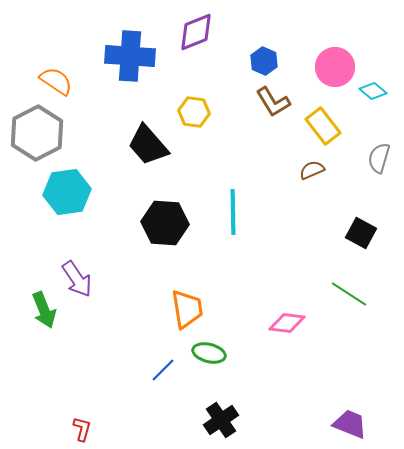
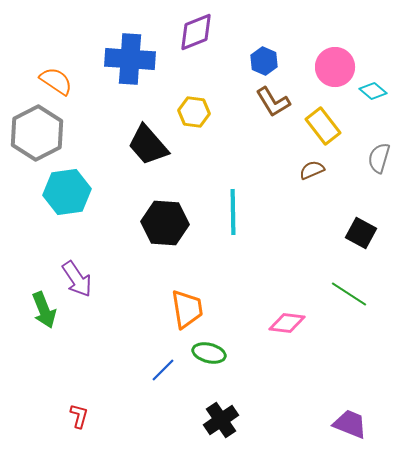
blue cross: moved 3 px down
red L-shape: moved 3 px left, 13 px up
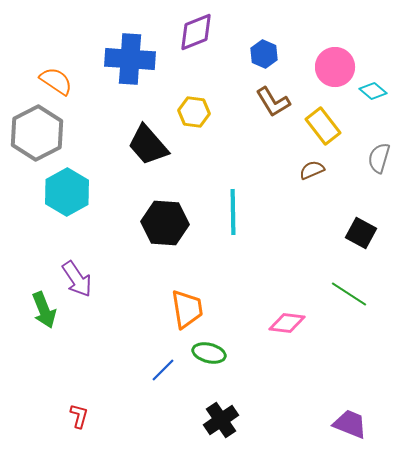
blue hexagon: moved 7 px up
cyan hexagon: rotated 21 degrees counterclockwise
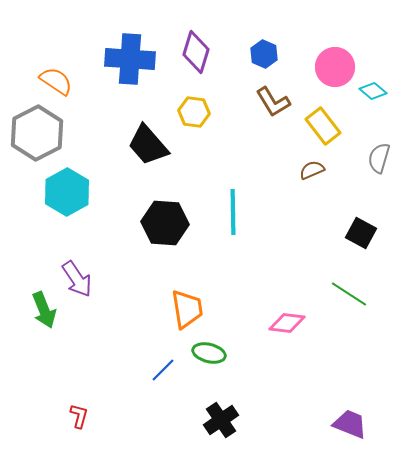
purple diamond: moved 20 px down; rotated 51 degrees counterclockwise
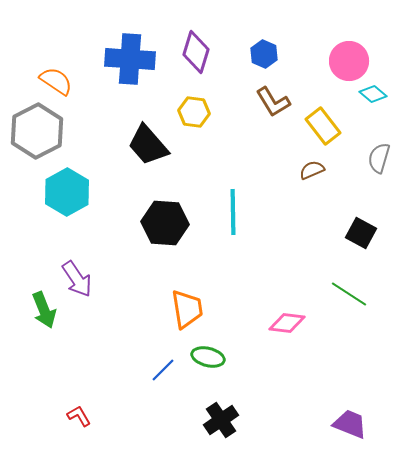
pink circle: moved 14 px right, 6 px up
cyan diamond: moved 3 px down
gray hexagon: moved 2 px up
green ellipse: moved 1 px left, 4 px down
red L-shape: rotated 45 degrees counterclockwise
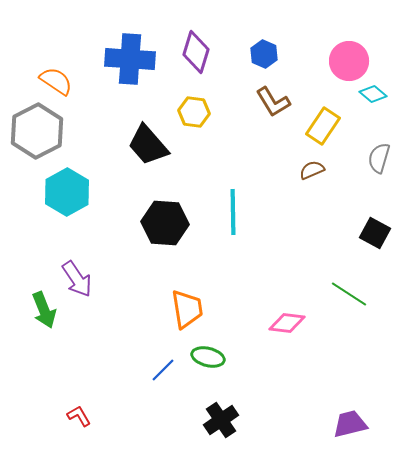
yellow rectangle: rotated 72 degrees clockwise
black square: moved 14 px right
purple trapezoid: rotated 36 degrees counterclockwise
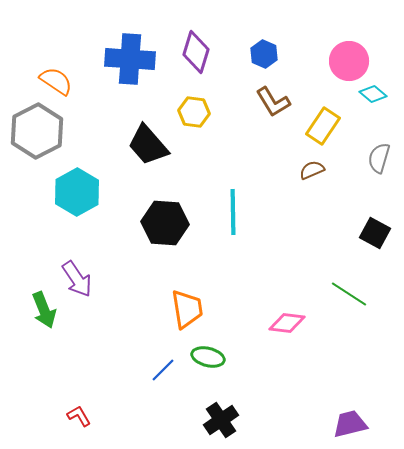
cyan hexagon: moved 10 px right
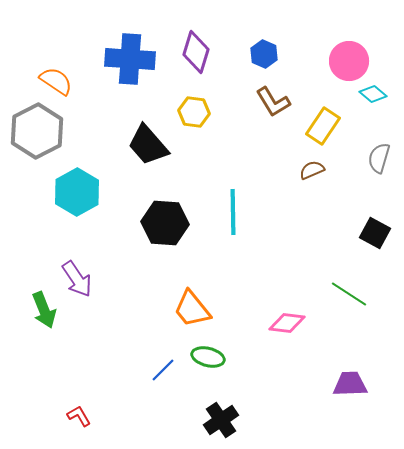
orange trapezoid: moved 5 px right; rotated 150 degrees clockwise
purple trapezoid: moved 40 px up; rotated 12 degrees clockwise
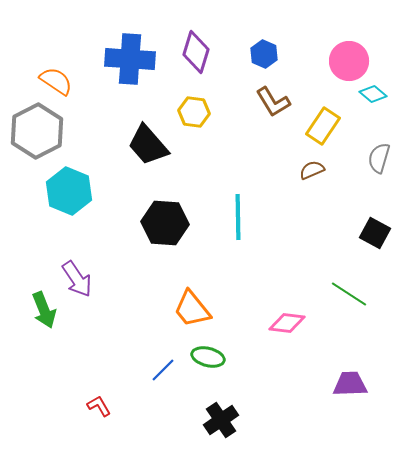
cyan hexagon: moved 8 px left, 1 px up; rotated 9 degrees counterclockwise
cyan line: moved 5 px right, 5 px down
red L-shape: moved 20 px right, 10 px up
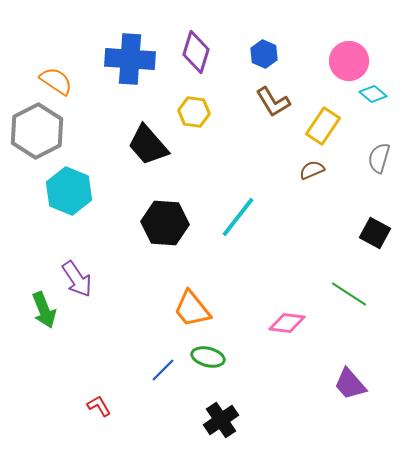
cyan line: rotated 39 degrees clockwise
purple trapezoid: rotated 129 degrees counterclockwise
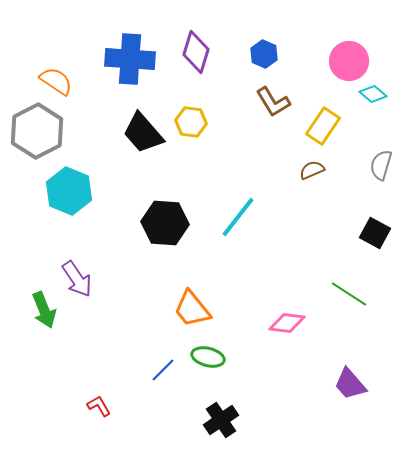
yellow hexagon: moved 3 px left, 10 px down
black trapezoid: moved 5 px left, 12 px up
gray semicircle: moved 2 px right, 7 px down
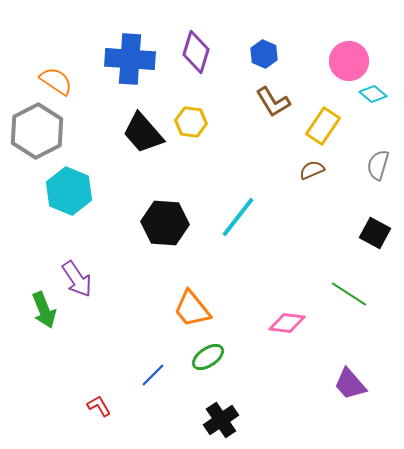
gray semicircle: moved 3 px left
green ellipse: rotated 48 degrees counterclockwise
blue line: moved 10 px left, 5 px down
